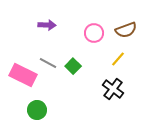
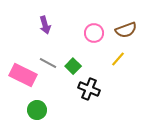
purple arrow: moved 2 px left; rotated 72 degrees clockwise
black cross: moved 24 px left; rotated 15 degrees counterclockwise
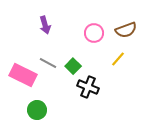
black cross: moved 1 px left, 2 px up
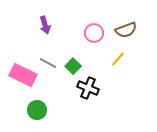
black cross: moved 1 px down
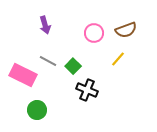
gray line: moved 2 px up
black cross: moved 1 px left, 2 px down
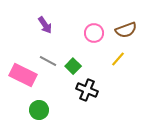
purple arrow: rotated 18 degrees counterclockwise
green circle: moved 2 px right
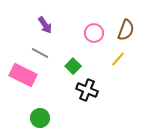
brown semicircle: rotated 50 degrees counterclockwise
gray line: moved 8 px left, 8 px up
green circle: moved 1 px right, 8 px down
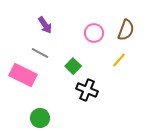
yellow line: moved 1 px right, 1 px down
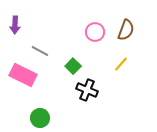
purple arrow: moved 30 px left; rotated 36 degrees clockwise
pink circle: moved 1 px right, 1 px up
gray line: moved 2 px up
yellow line: moved 2 px right, 4 px down
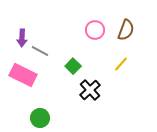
purple arrow: moved 7 px right, 13 px down
pink circle: moved 2 px up
black cross: moved 3 px right; rotated 25 degrees clockwise
